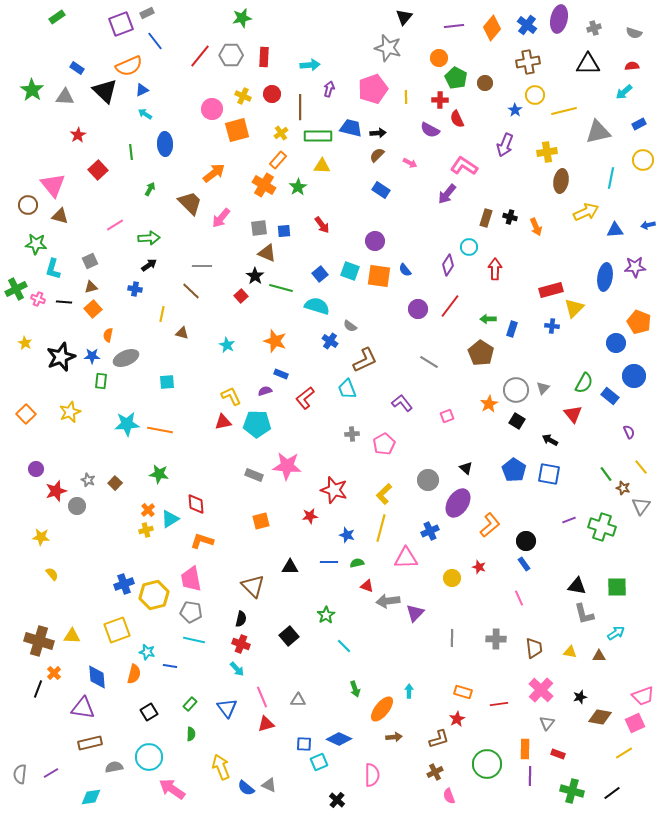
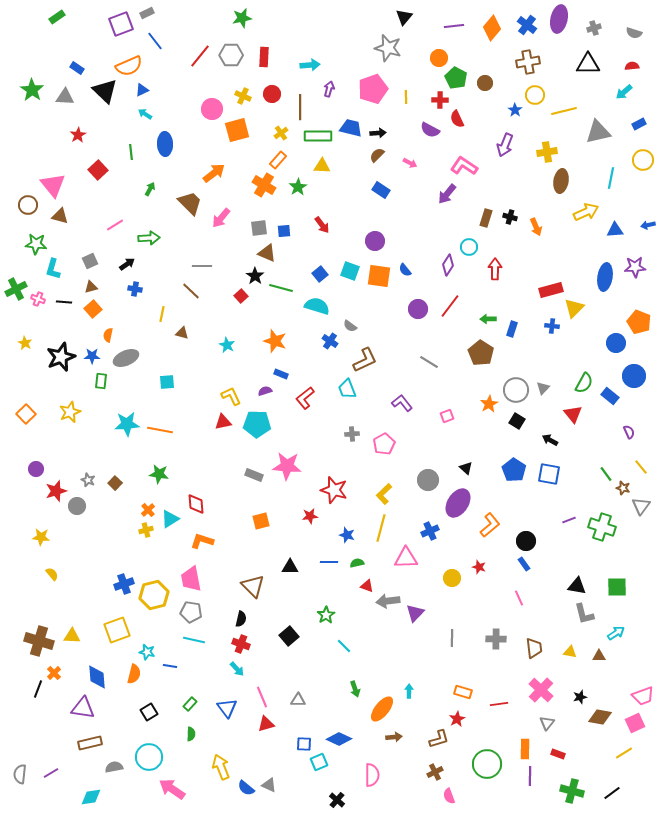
black arrow at (149, 265): moved 22 px left, 1 px up
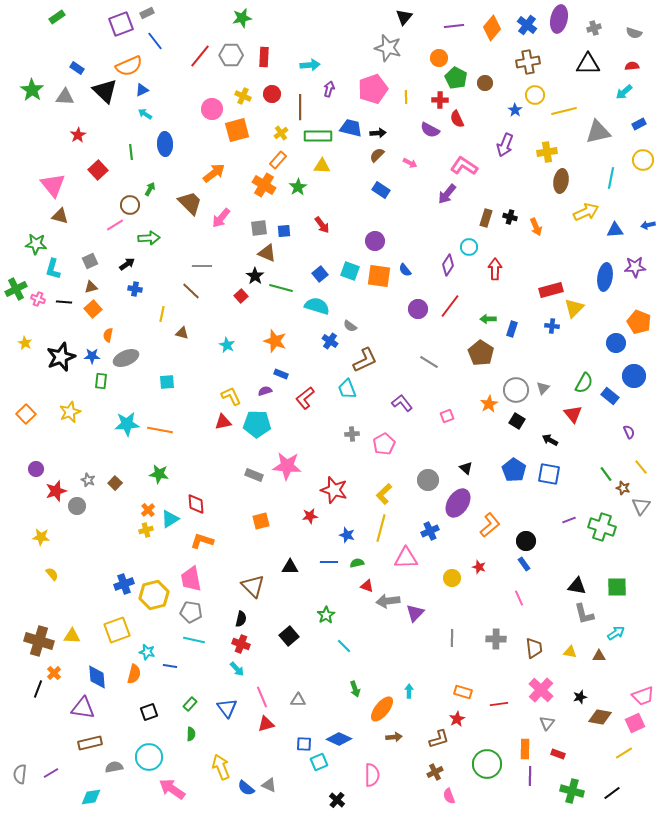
brown circle at (28, 205): moved 102 px right
black square at (149, 712): rotated 12 degrees clockwise
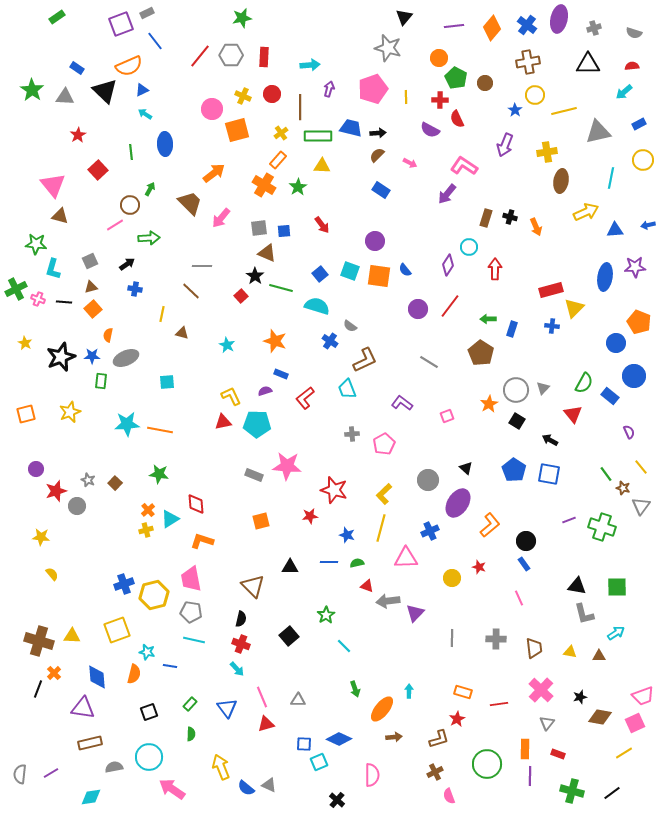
purple L-shape at (402, 403): rotated 15 degrees counterclockwise
orange square at (26, 414): rotated 30 degrees clockwise
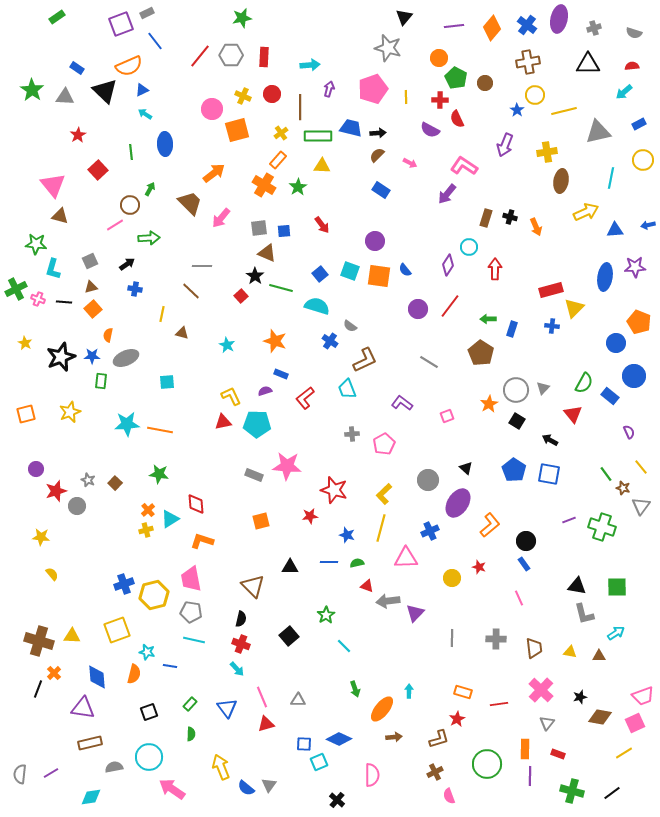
blue star at (515, 110): moved 2 px right
gray triangle at (269, 785): rotated 42 degrees clockwise
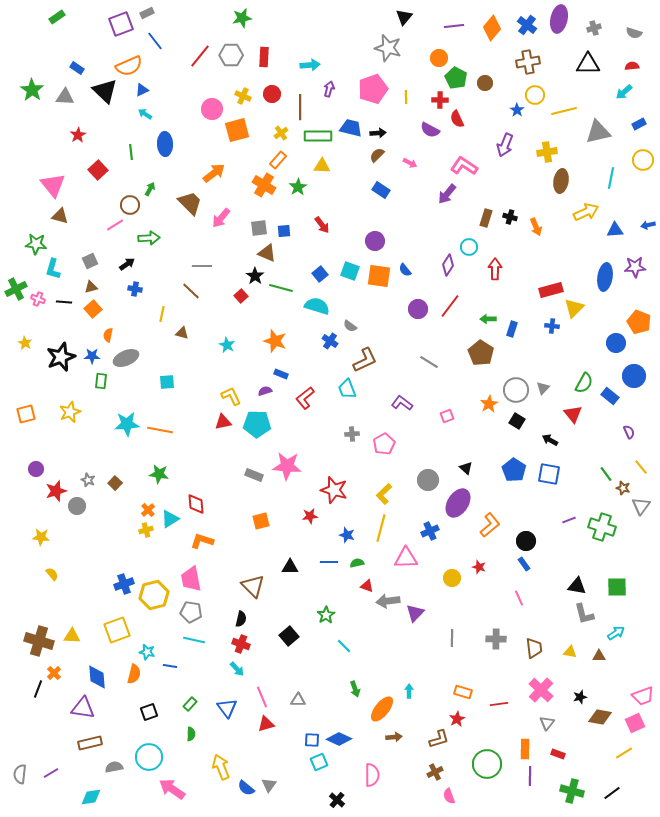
blue square at (304, 744): moved 8 px right, 4 px up
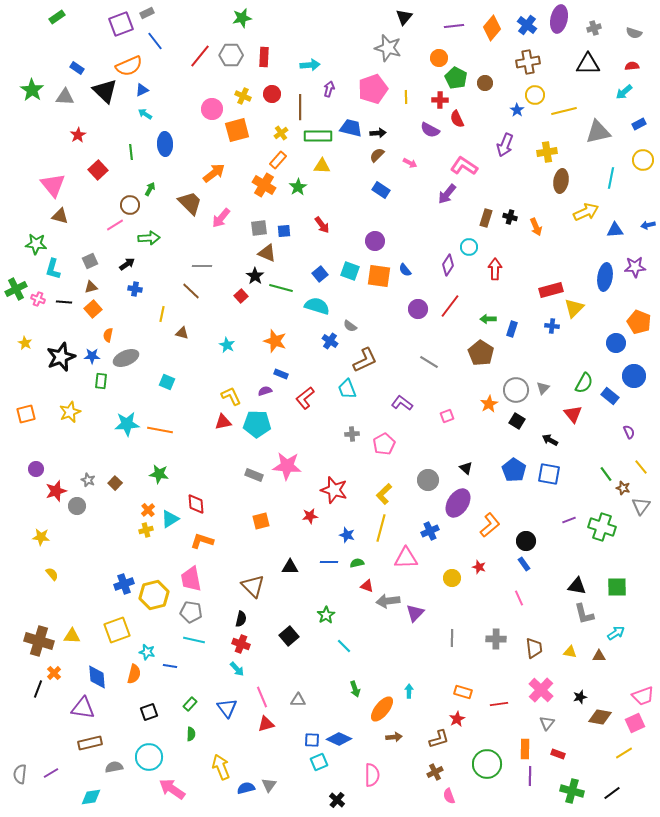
cyan square at (167, 382): rotated 28 degrees clockwise
blue semicircle at (246, 788): rotated 126 degrees clockwise
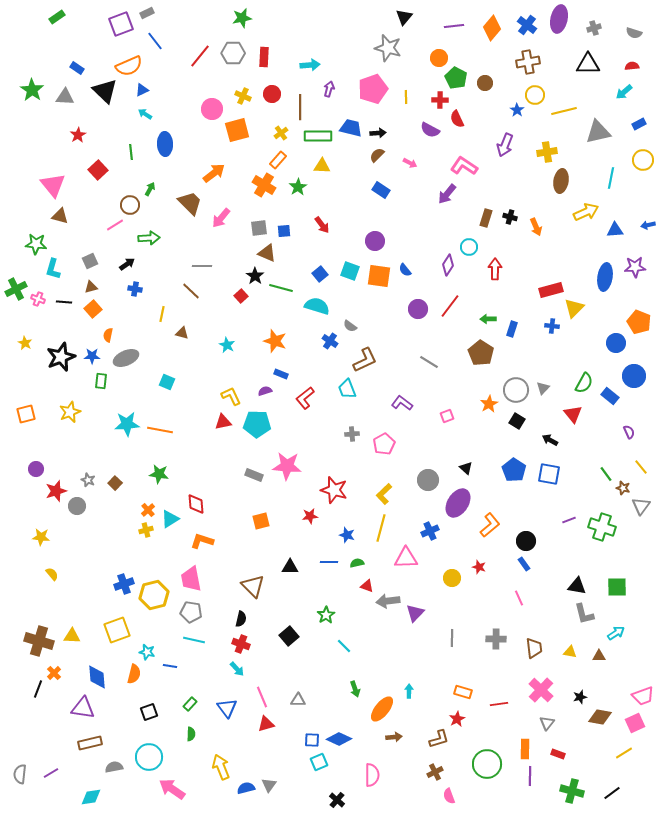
gray hexagon at (231, 55): moved 2 px right, 2 px up
